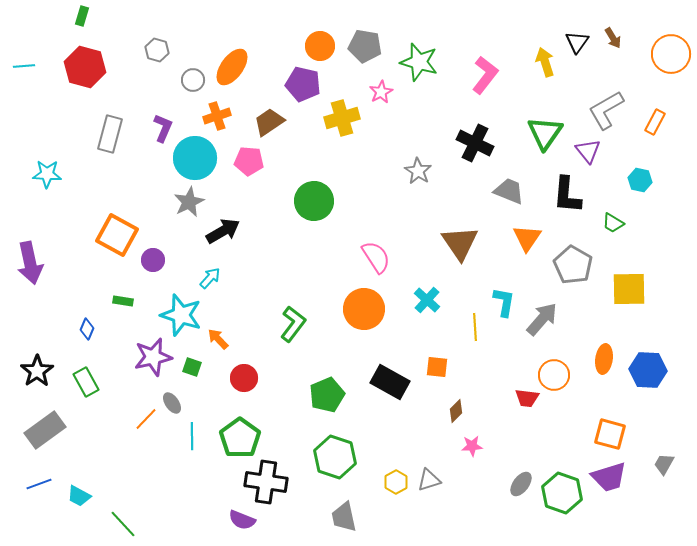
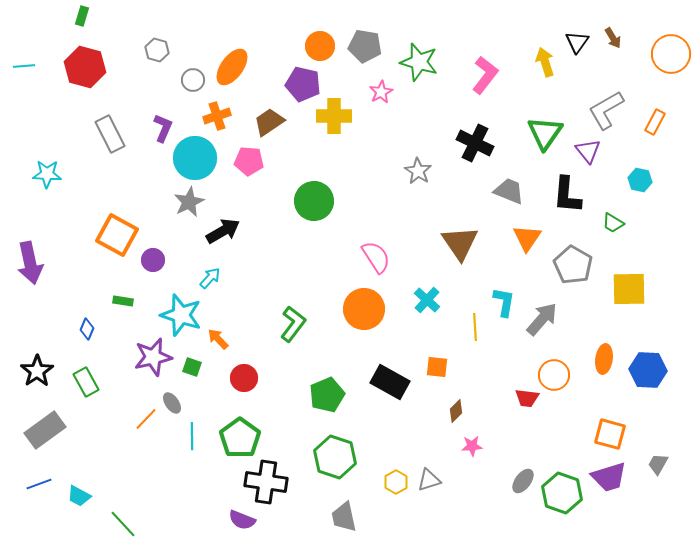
yellow cross at (342, 118): moved 8 px left, 2 px up; rotated 16 degrees clockwise
gray rectangle at (110, 134): rotated 42 degrees counterclockwise
gray trapezoid at (664, 464): moved 6 px left
gray ellipse at (521, 484): moved 2 px right, 3 px up
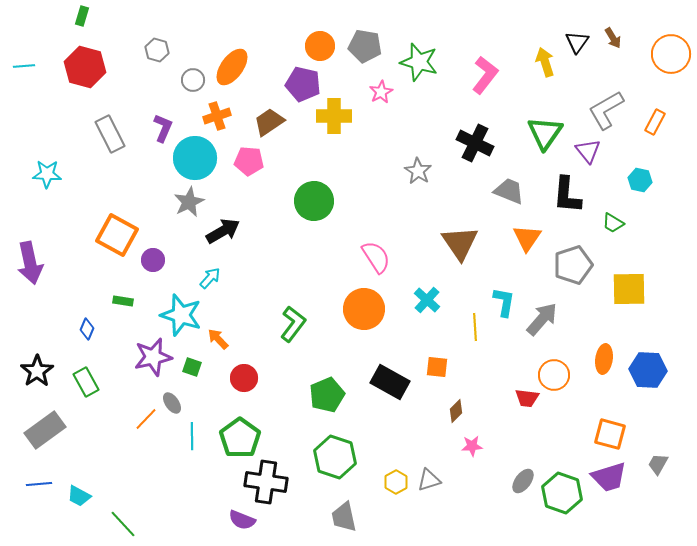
gray pentagon at (573, 265): rotated 24 degrees clockwise
blue line at (39, 484): rotated 15 degrees clockwise
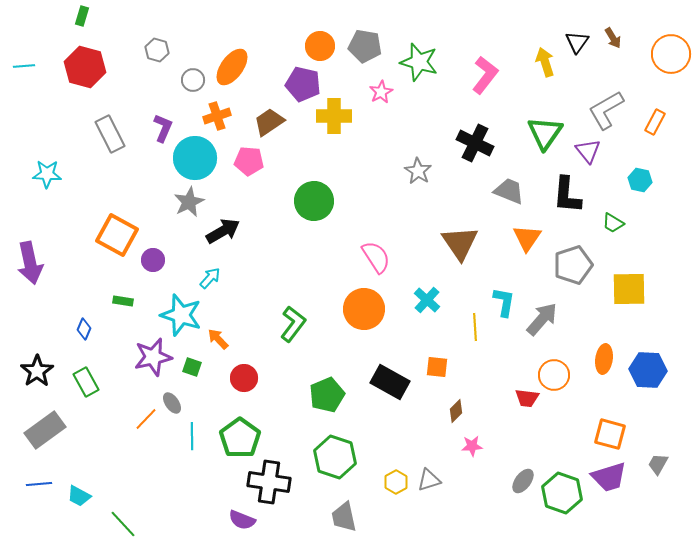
blue diamond at (87, 329): moved 3 px left
black cross at (266, 482): moved 3 px right
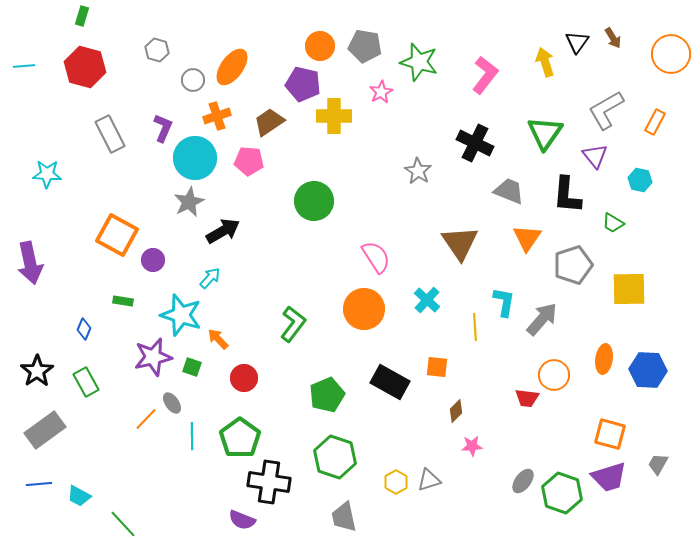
purple triangle at (588, 151): moved 7 px right, 5 px down
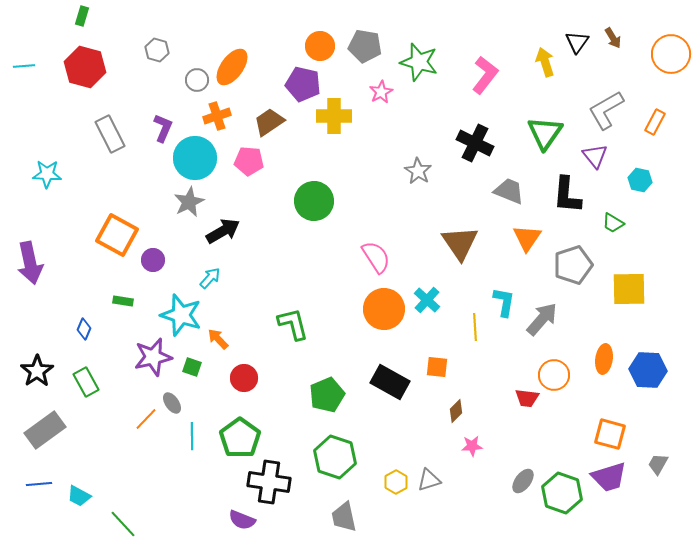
gray circle at (193, 80): moved 4 px right
orange circle at (364, 309): moved 20 px right
green L-shape at (293, 324): rotated 51 degrees counterclockwise
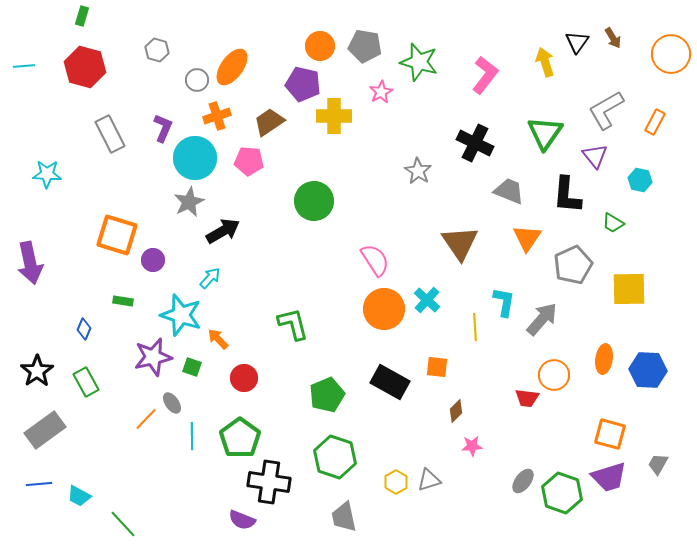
orange square at (117, 235): rotated 12 degrees counterclockwise
pink semicircle at (376, 257): moved 1 px left, 3 px down
gray pentagon at (573, 265): rotated 6 degrees counterclockwise
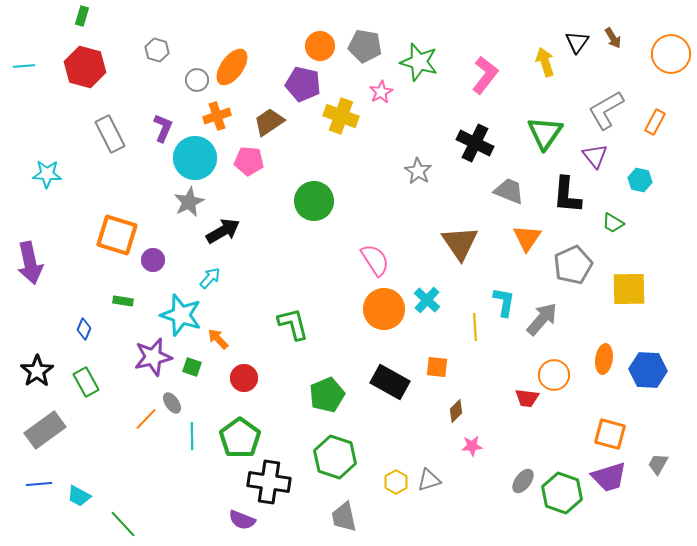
yellow cross at (334, 116): moved 7 px right; rotated 20 degrees clockwise
